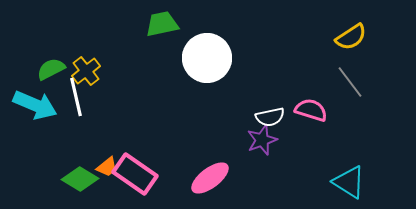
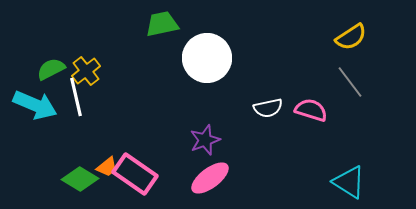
white semicircle: moved 2 px left, 9 px up
purple star: moved 57 px left
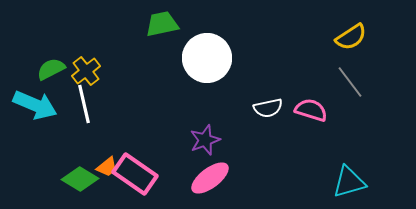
white line: moved 8 px right, 7 px down
cyan triangle: rotated 48 degrees counterclockwise
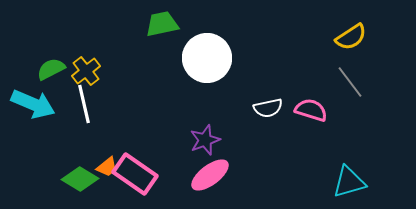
cyan arrow: moved 2 px left, 1 px up
pink ellipse: moved 3 px up
